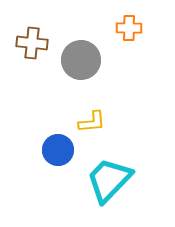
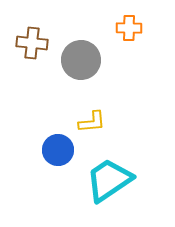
cyan trapezoid: rotated 12 degrees clockwise
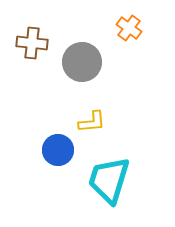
orange cross: rotated 35 degrees clockwise
gray circle: moved 1 px right, 2 px down
cyan trapezoid: rotated 39 degrees counterclockwise
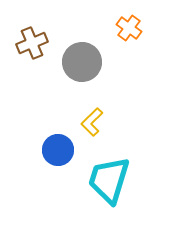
brown cross: rotated 28 degrees counterclockwise
yellow L-shape: rotated 140 degrees clockwise
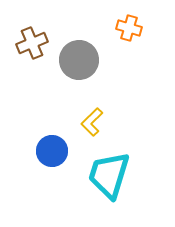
orange cross: rotated 20 degrees counterclockwise
gray circle: moved 3 px left, 2 px up
blue circle: moved 6 px left, 1 px down
cyan trapezoid: moved 5 px up
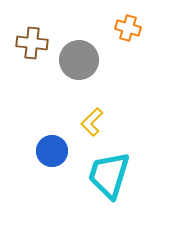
orange cross: moved 1 px left
brown cross: rotated 28 degrees clockwise
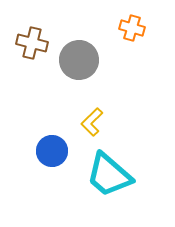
orange cross: moved 4 px right
brown cross: rotated 8 degrees clockwise
cyan trapezoid: rotated 66 degrees counterclockwise
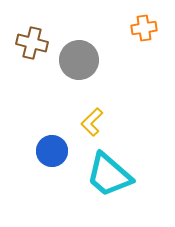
orange cross: moved 12 px right; rotated 25 degrees counterclockwise
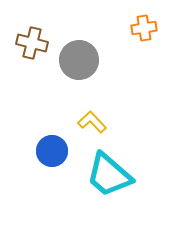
yellow L-shape: rotated 92 degrees clockwise
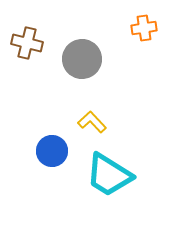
brown cross: moved 5 px left
gray circle: moved 3 px right, 1 px up
cyan trapezoid: rotated 9 degrees counterclockwise
